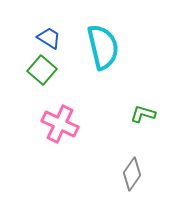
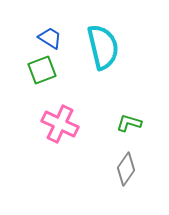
blue trapezoid: moved 1 px right
green square: rotated 28 degrees clockwise
green L-shape: moved 14 px left, 9 px down
gray diamond: moved 6 px left, 5 px up
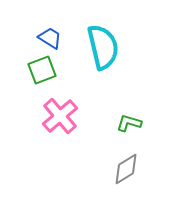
pink cross: moved 8 px up; rotated 24 degrees clockwise
gray diamond: rotated 24 degrees clockwise
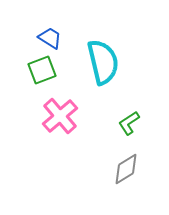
cyan semicircle: moved 15 px down
green L-shape: rotated 50 degrees counterclockwise
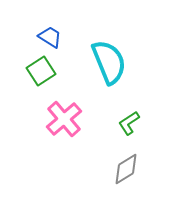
blue trapezoid: moved 1 px up
cyan semicircle: moved 6 px right; rotated 9 degrees counterclockwise
green square: moved 1 px left, 1 px down; rotated 12 degrees counterclockwise
pink cross: moved 4 px right, 3 px down
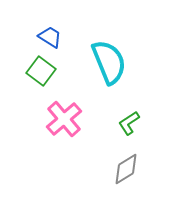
green square: rotated 20 degrees counterclockwise
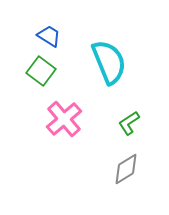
blue trapezoid: moved 1 px left, 1 px up
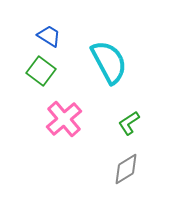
cyan semicircle: rotated 6 degrees counterclockwise
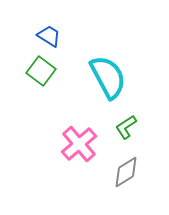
cyan semicircle: moved 1 px left, 15 px down
pink cross: moved 15 px right, 25 px down
green L-shape: moved 3 px left, 4 px down
gray diamond: moved 3 px down
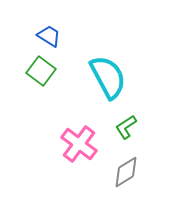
pink cross: rotated 12 degrees counterclockwise
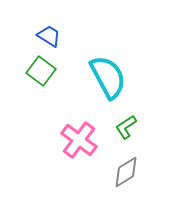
pink cross: moved 4 px up
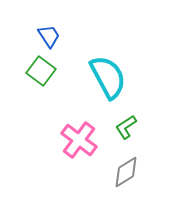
blue trapezoid: rotated 25 degrees clockwise
